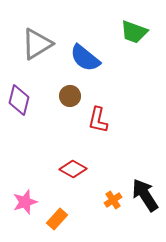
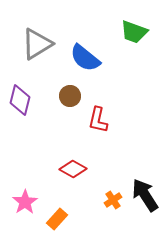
purple diamond: moved 1 px right
pink star: rotated 15 degrees counterclockwise
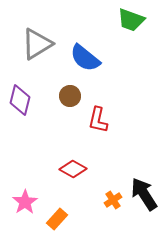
green trapezoid: moved 3 px left, 12 px up
black arrow: moved 1 px left, 1 px up
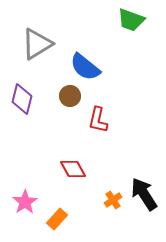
blue semicircle: moved 9 px down
purple diamond: moved 2 px right, 1 px up
red diamond: rotated 32 degrees clockwise
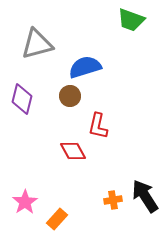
gray triangle: rotated 16 degrees clockwise
blue semicircle: rotated 124 degrees clockwise
red L-shape: moved 6 px down
red diamond: moved 18 px up
black arrow: moved 1 px right, 2 px down
orange cross: rotated 24 degrees clockwise
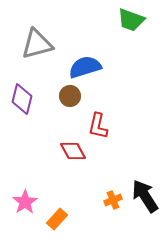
orange cross: rotated 12 degrees counterclockwise
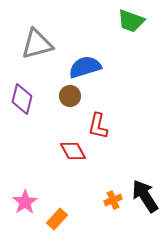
green trapezoid: moved 1 px down
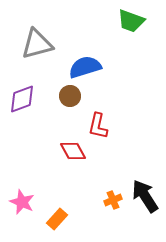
purple diamond: rotated 56 degrees clockwise
pink star: moved 3 px left; rotated 15 degrees counterclockwise
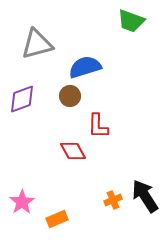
red L-shape: rotated 12 degrees counterclockwise
pink star: rotated 15 degrees clockwise
orange rectangle: rotated 25 degrees clockwise
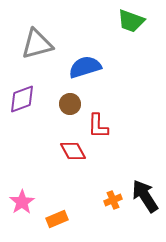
brown circle: moved 8 px down
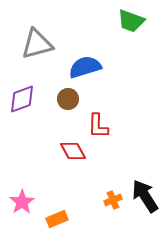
brown circle: moved 2 px left, 5 px up
